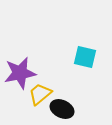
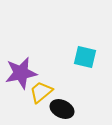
purple star: moved 1 px right
yellow trapezoid: moved 1 px right, 2 px up
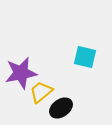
black ellipse: moved 1 px left, 1 px up; rotated 60 degrees counterclockwise
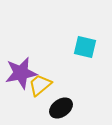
cyan square: moved 10 px up
yellow trapezoid: moved 1 px left, 7 px up
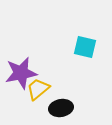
yellow trapezoid: moved 2 px left, 4 px down
black ellipse: rotated 25 degrees clockwise
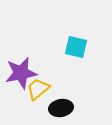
cyan square: moved 9 px left
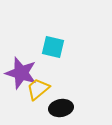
cyan square: moved 23 px left
purple star: rotated 28 degrees clockwise
